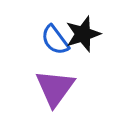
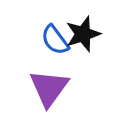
purple triangle: moved 6 px left
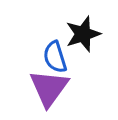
blue semicircle: moved 17 px down; rotated 20 degrees clockwise
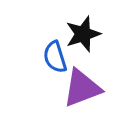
purple triangle: moved 33 px right; rotated 33 degrees clockwise
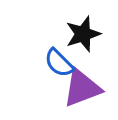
blue semicircle: moved 4 px right, 6 px down; rotated 28 degrees counterclockwise
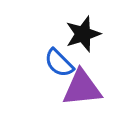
purple triangle: rotated 15 degrees clockwise
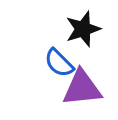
black star: moved 5 px up
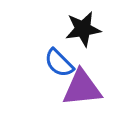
black star: rotated 9 degrees clockwise
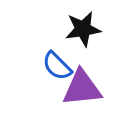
blue semicircle: moved 2 px left, 3 px down
